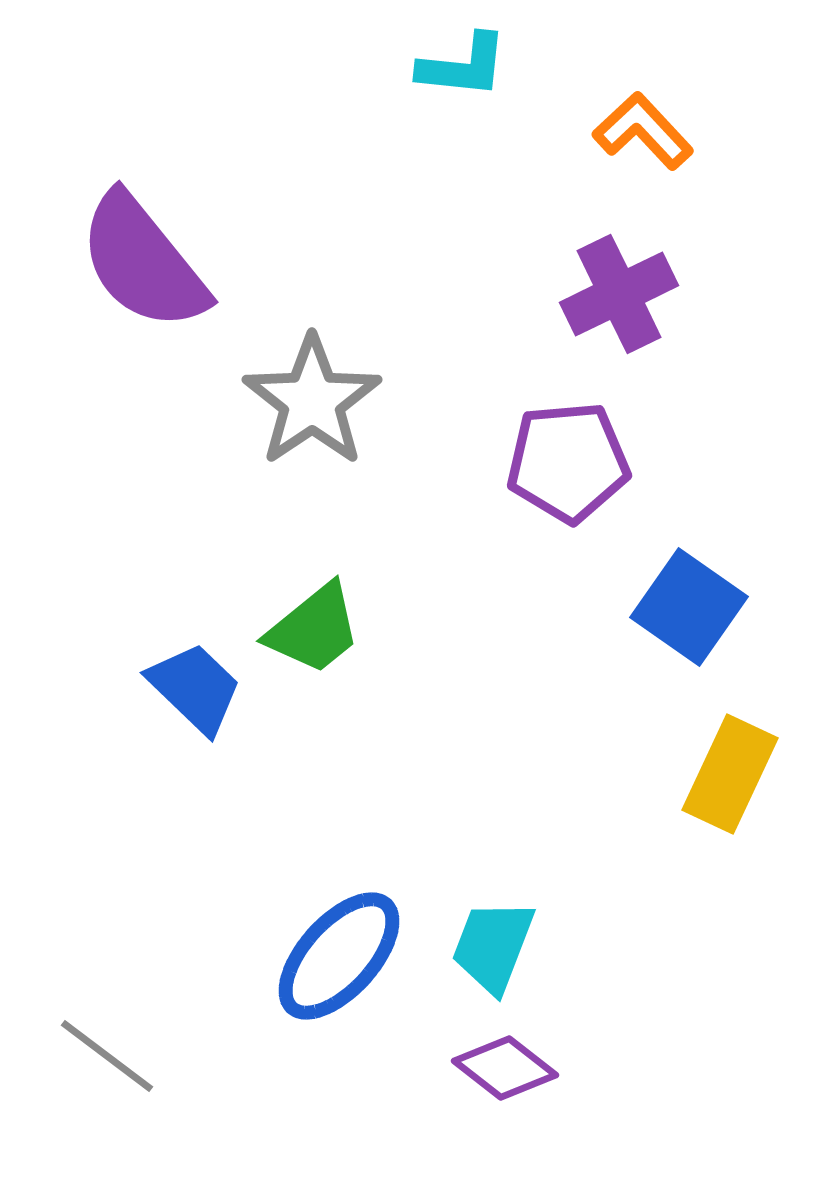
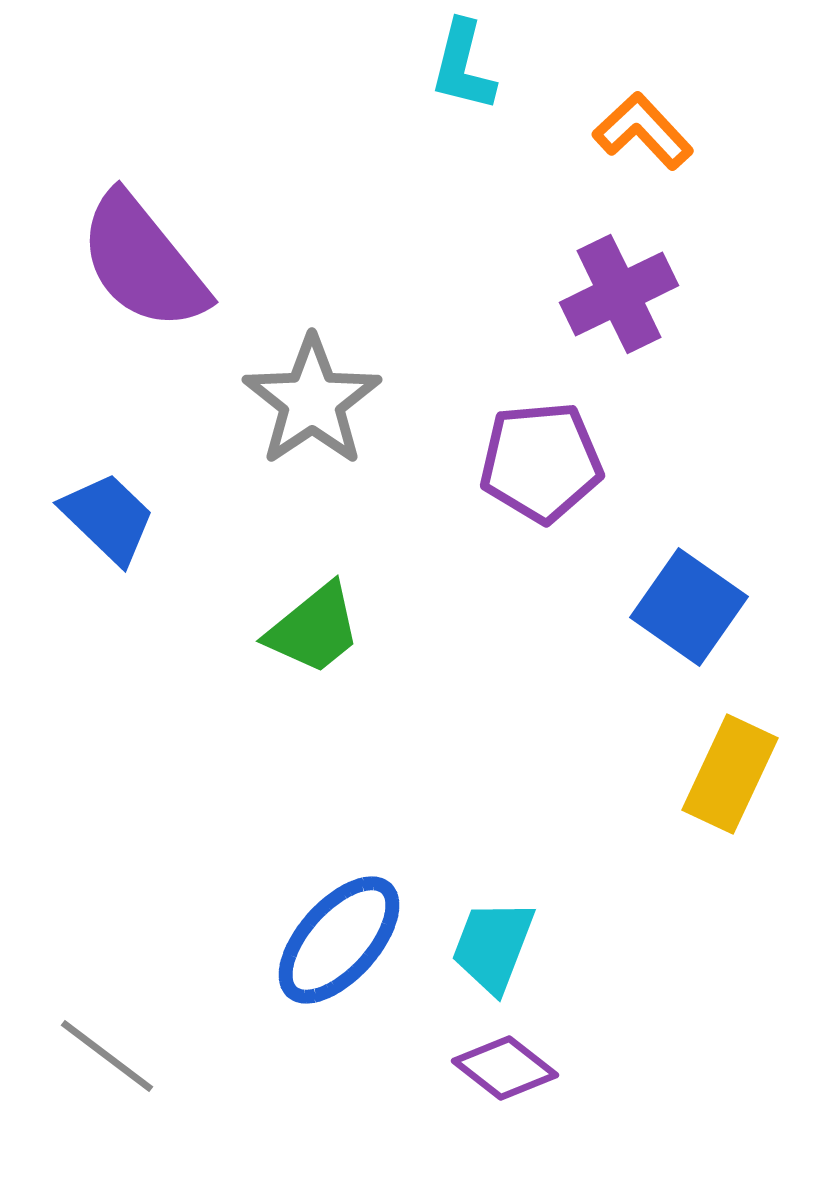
cyan L-shape: rotated 98 degrees clockwise
purple pentagon: moved 27 px left
blue trapezoid: moved 87 px left, 170 px up
blue ellipse: moved 16 px up
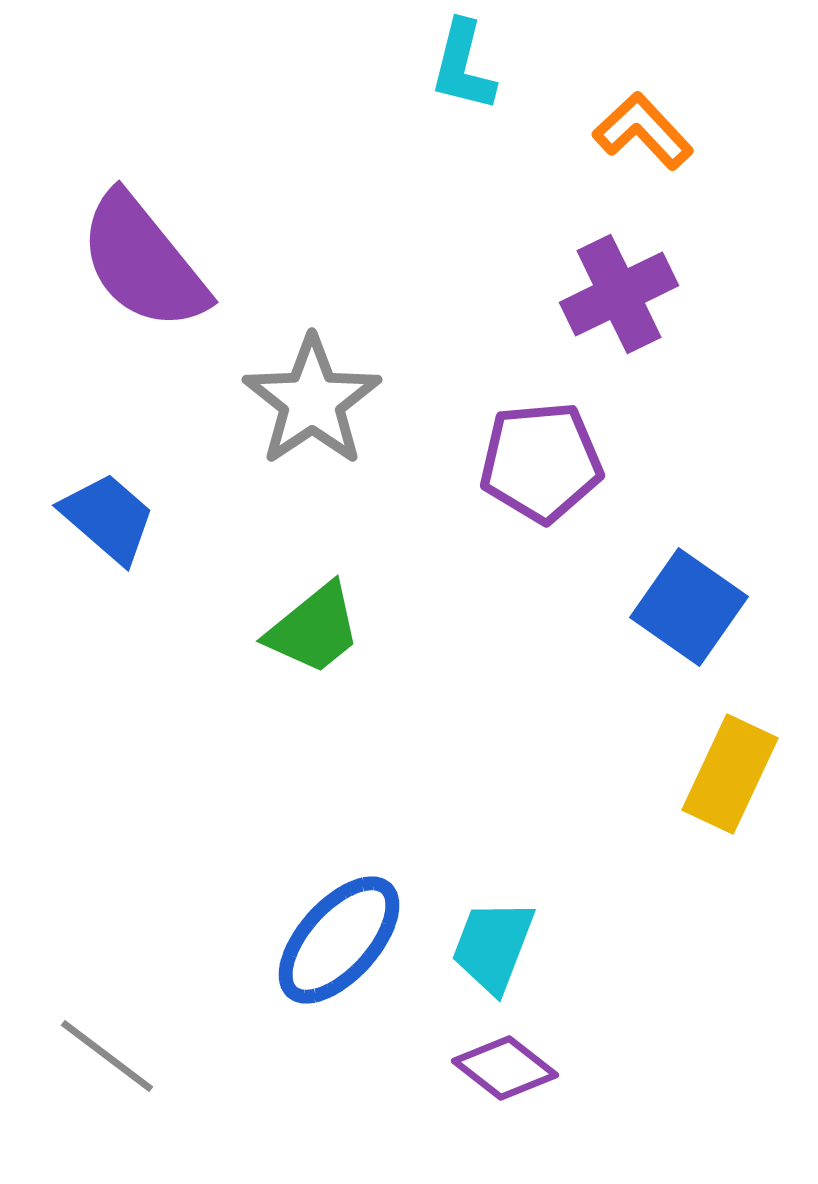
blue trapezoid: rotated 3 degrees counterclockwise
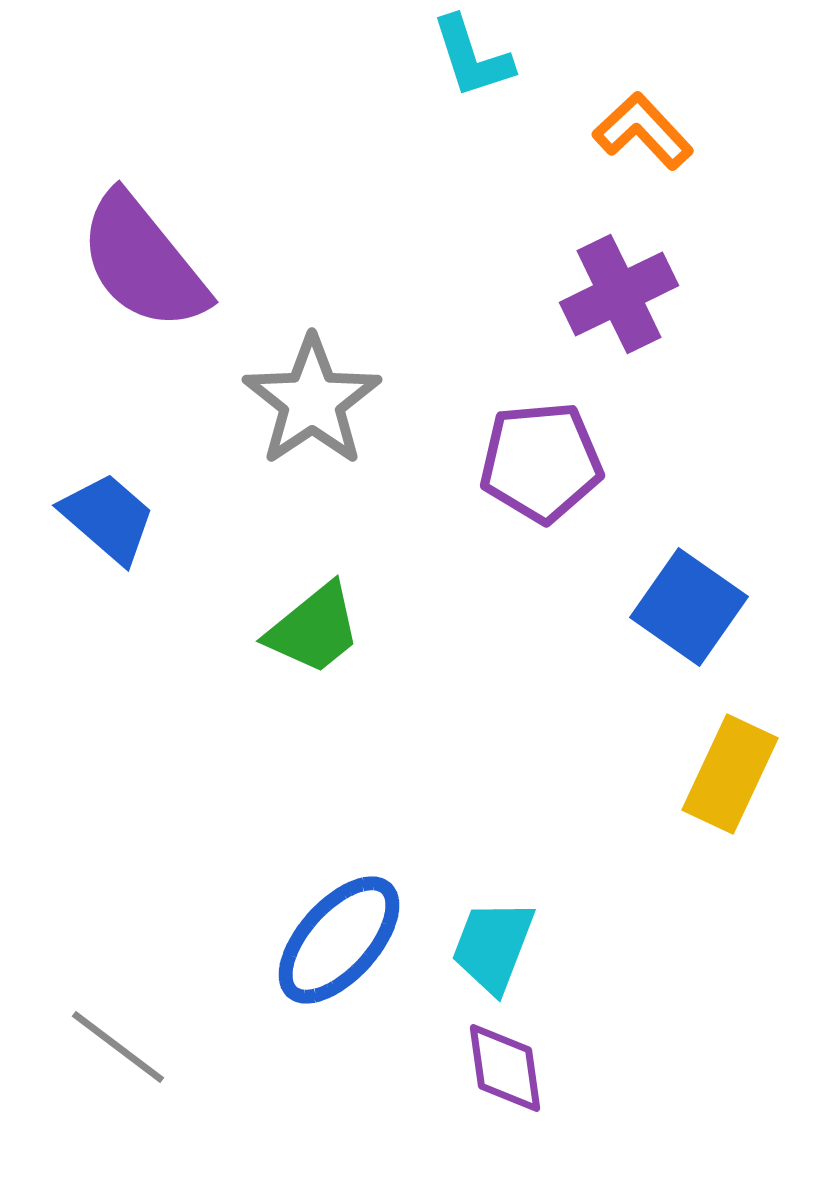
cyan L-shape: moved 9 px right, 9 px up; rotated 32 degrees counterclockwise
gray line: moved 11 px right, 9 px up
purple diamond: rotated 44 degrees clockwise
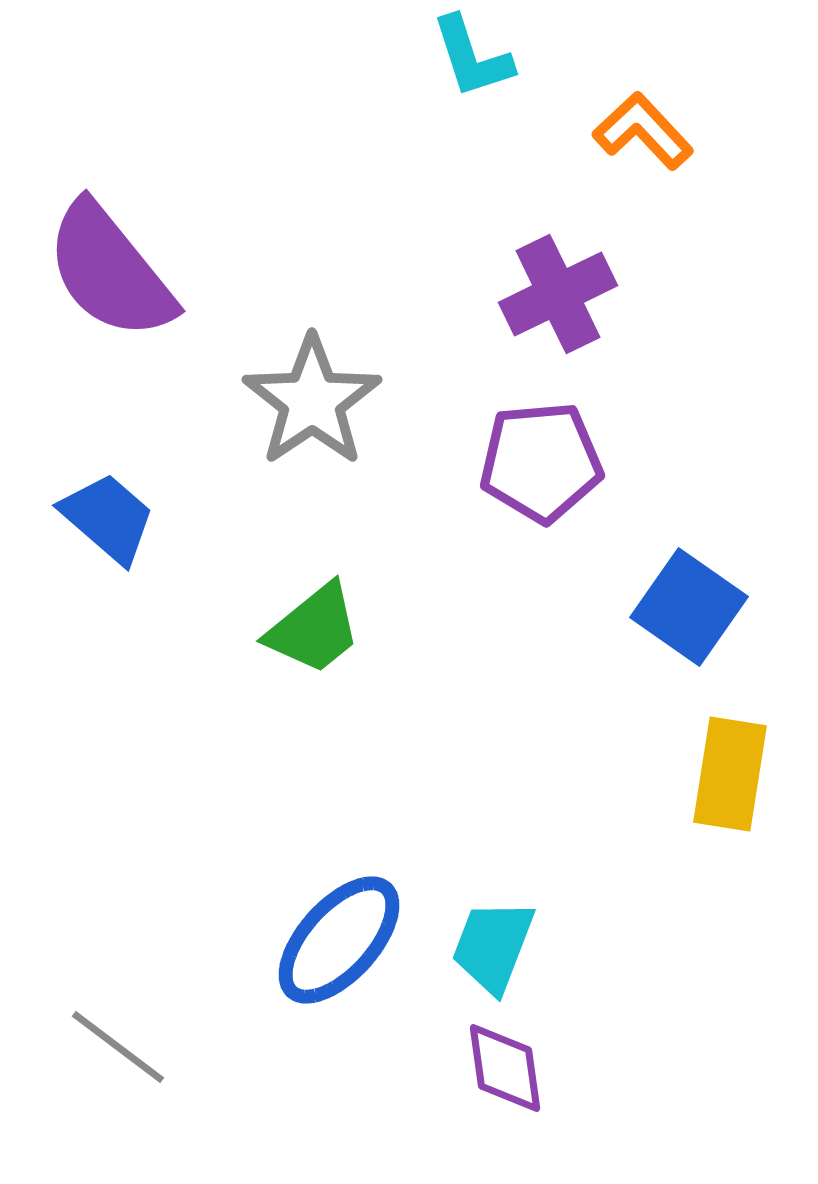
purple semicircle: moved 33 px left, 9 px down
purple cross: moved 61 px left
yellow rectangle: rotated 16 degrees counterclockwise
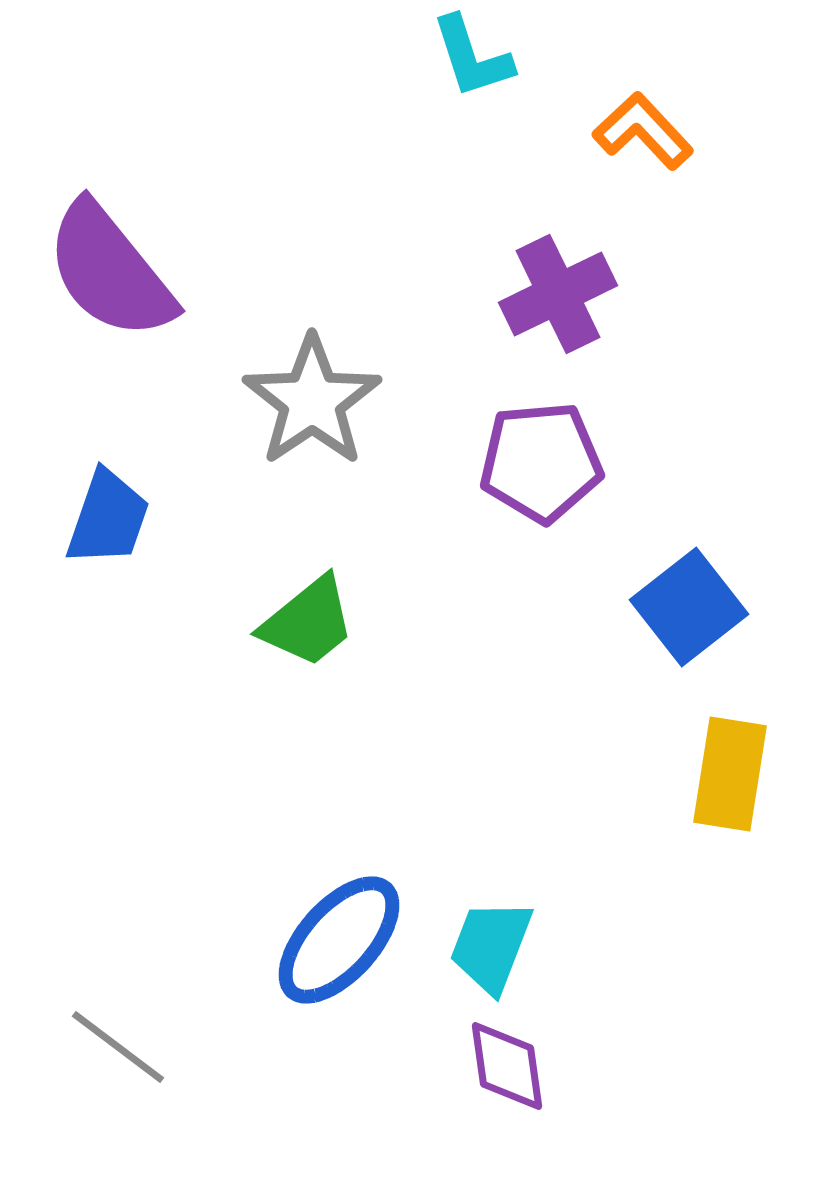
blue trapezoid: rotated 68 degrees clockwise
blue square: rotated 17 degrees clockwise
green trapezoid: moved 6 px left, 7 px up
cyan trapezoid: moved 2 px left
purple diamond: moved 2 px right, 2 px up
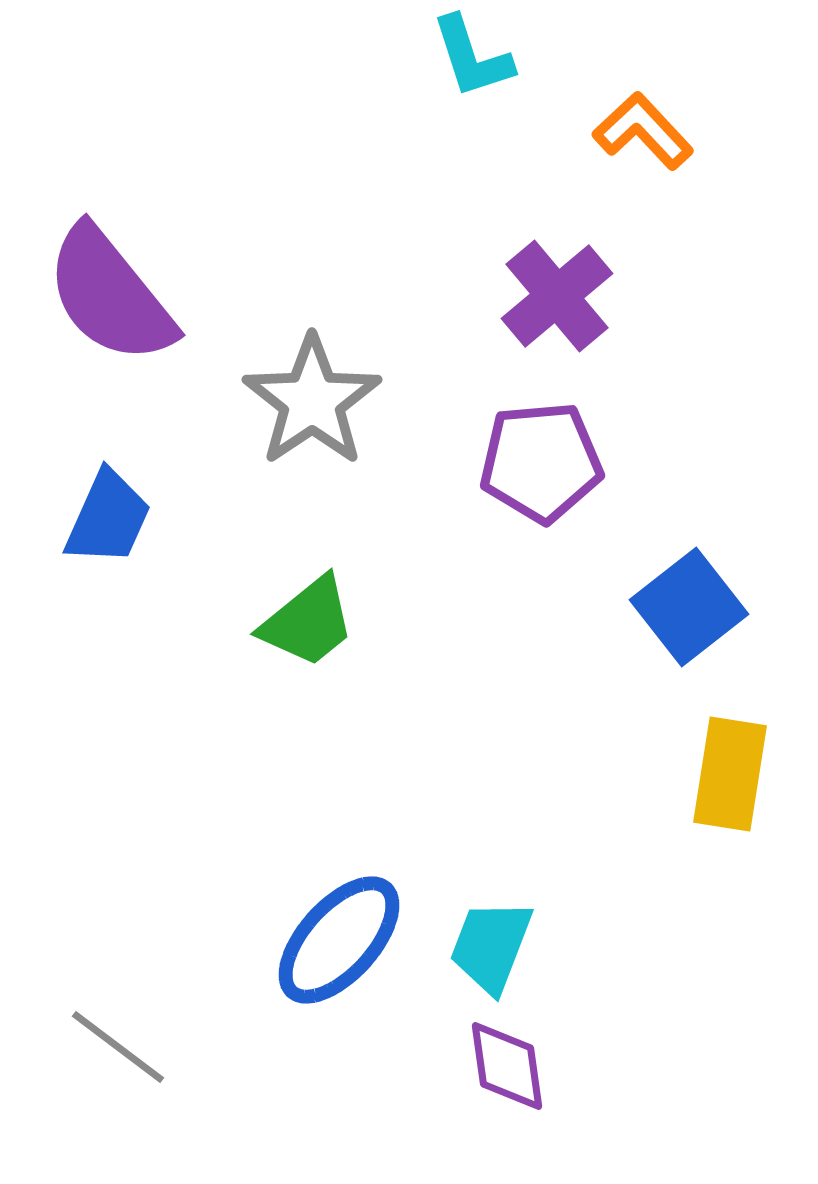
purple semicircle: moved 24 px down
purple cross: moved 1 px left, 2 px down; rotated 14 degrees counterclockwise
blue trapezoid: rotated 5 degrees clockwise
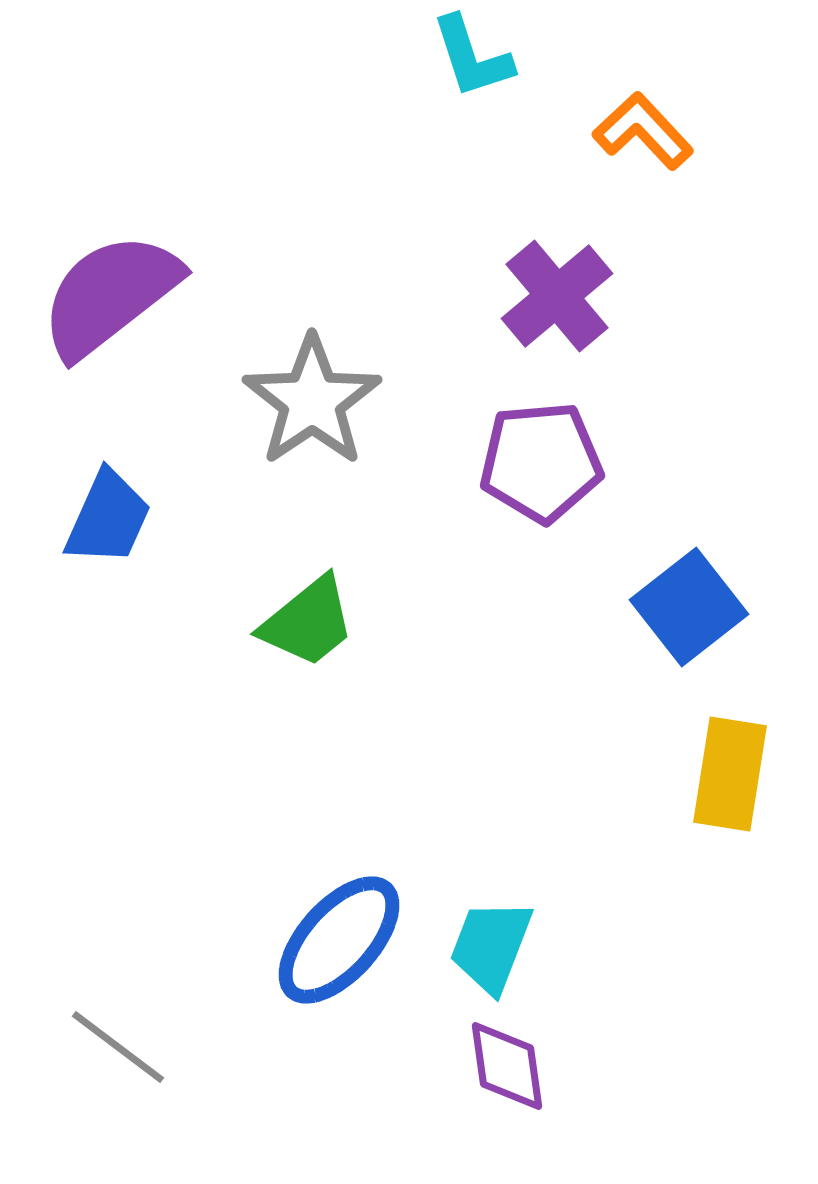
purple semicircle: rotated 91 degrees clockwise
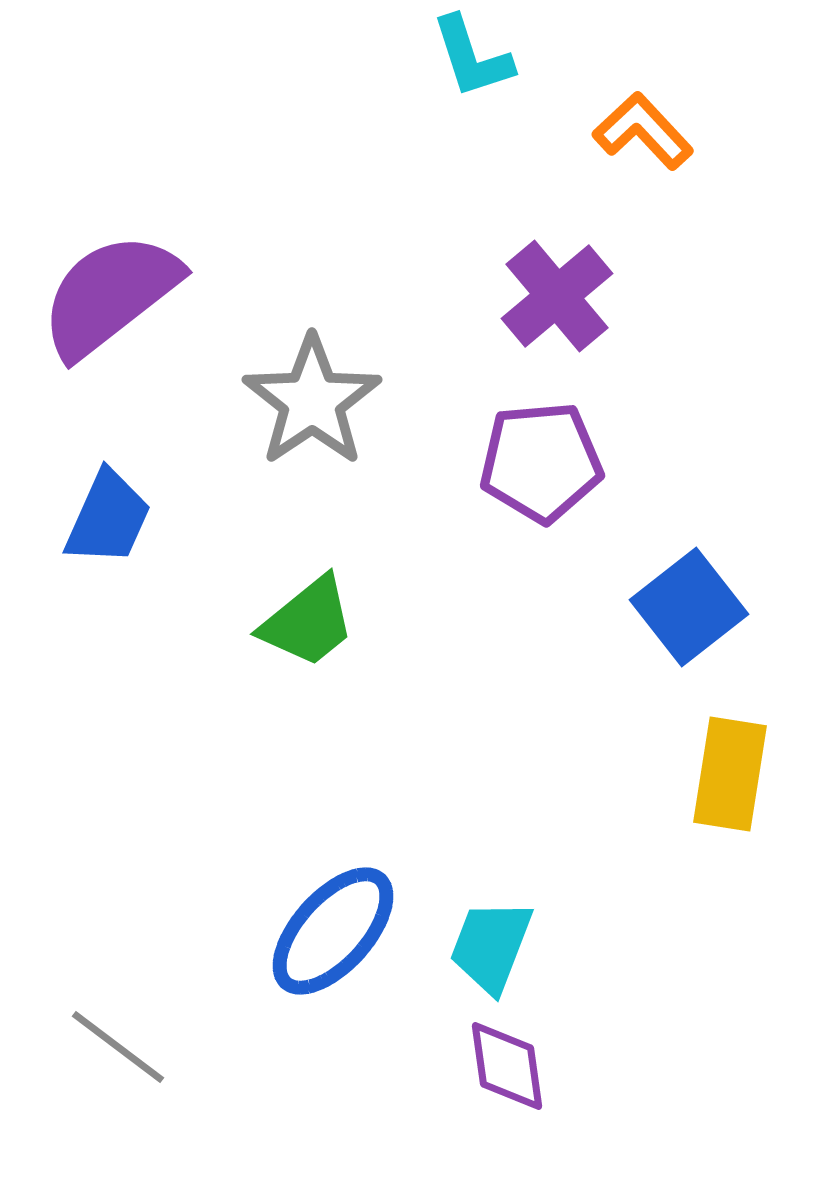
blue ellipse: moved 6 px left, 9 px up
